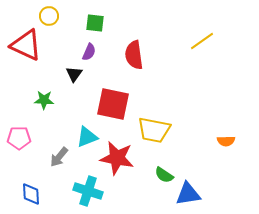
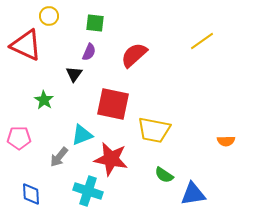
red semicircle: rotated 56 degrees clockwise
green star: rotated 30 degrees clockwise
cyan triangle: moved 5 px left, 2 px up
red star: moved 6 px left, 1 px down
blue triangle: moved 5 px right
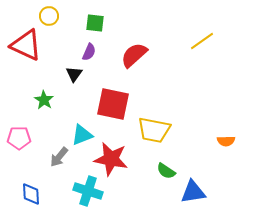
green semicircle: moved 2 px right, 4 px up
blue triangle: moved 2 px up
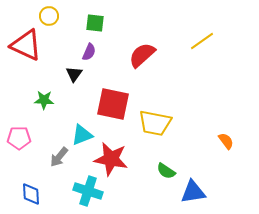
red semicircle: moved 8 px right
green star: rotated 30 degrees counterclockwise
yellow trapezoid: moved 1 px right, 7 px up
orange semicircle: rotated 126 degrees counterclockwise
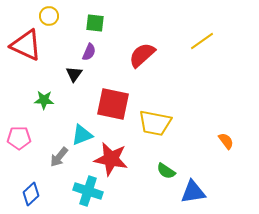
blue diamond: rotated 50 degrees clockwise
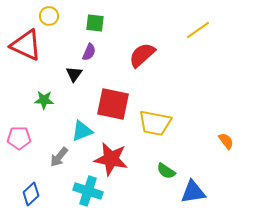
yellow line: moved 4 px left, 11 px up
cyan triangle: moved 4 px up
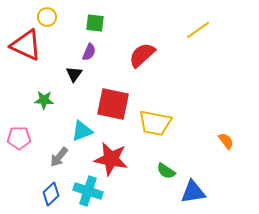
yellow circle: moved 2 px left, 1 px down
blue diamond: moved 20 px right
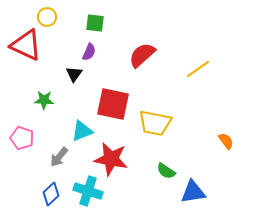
yellow line: moved 39 px down
pink pentagon: moved 3 px right; rotated 20 degrees clockwise
